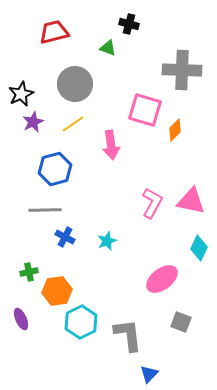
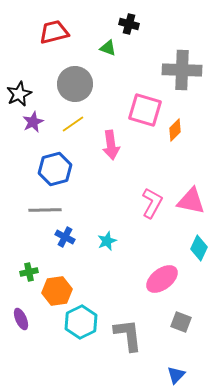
black star: moved 2 px left
blue triangle: moved 27 px right, 1 px down
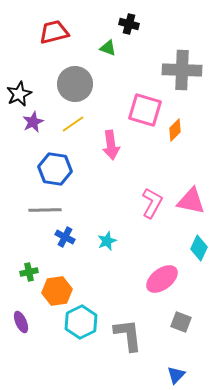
blue hexagon: rotated 24 degrees clockwise
purple ellipse: moved 3 px down
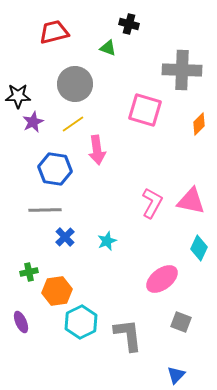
black star: moved 1 px left, 2 px down; rotated 25 degrees clockwise
orange diamond: moved 24 px right, 6 px up
pink arrow: moved 14 px left, 5 px down
blue cross: rotated 18 degrees clockwise
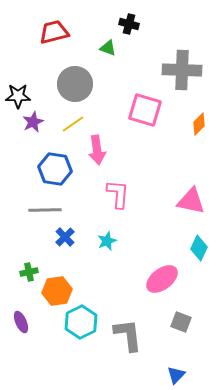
pink L-shape: moved 34 px left, 9 px up; rotated 24 degrees counterclockwise
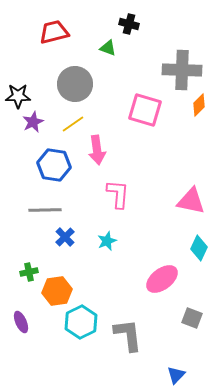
orange diamond: moved 19 px up
blue hexagon: moved 1 px left, 4 px up
gray square: moved 11 px right, 4 px up
